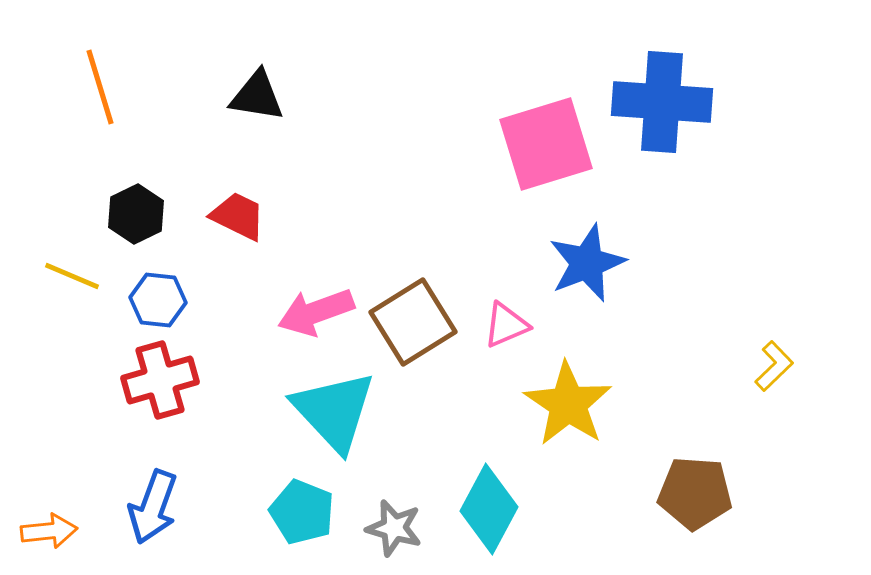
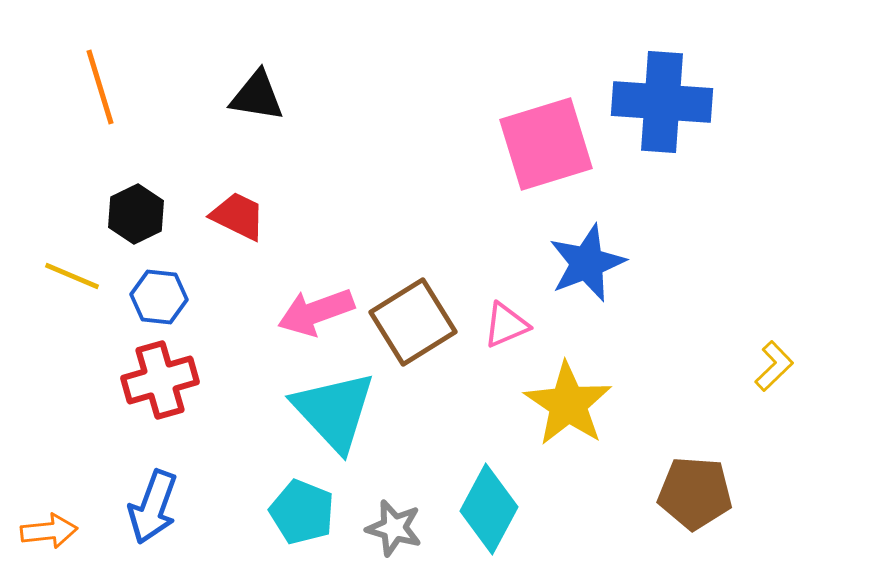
blue hexagon: moved 1 px right, 3 px up
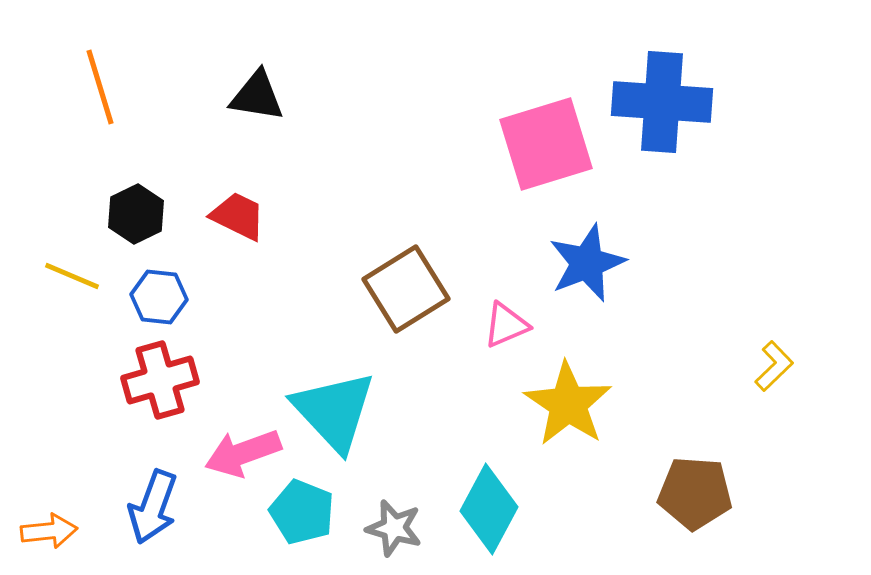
pink arrow: moved 73 px left, 141 px down
brown square: moved 7 px left, 33 px up
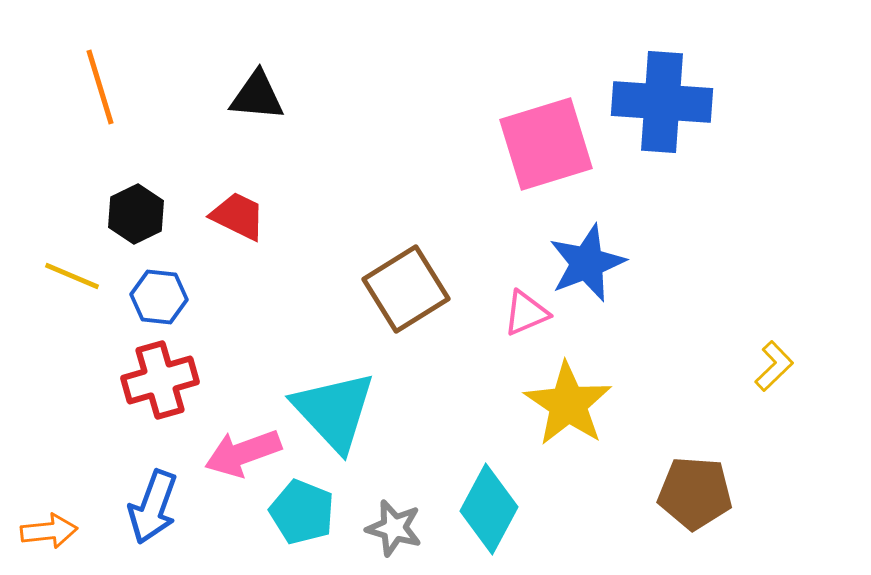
black triangle: rotated 4 degrees counterclockwise
pink triangle: moved 20 px right, 12 px up
